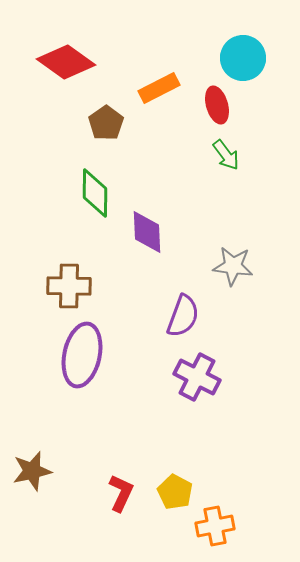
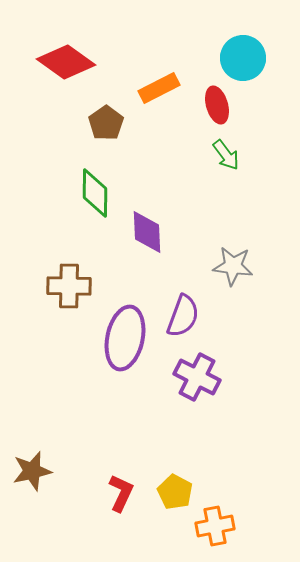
purple ellipse: moved 43 px right, 17 px up
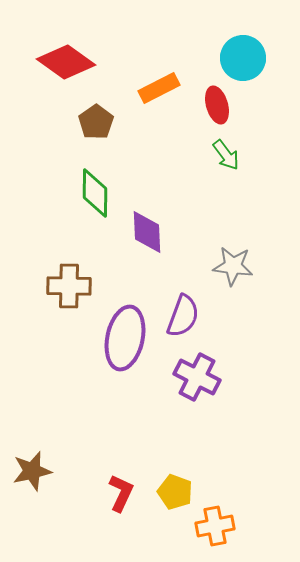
brown pentagon: moved 10 px left, 1 px up
yellow pentagon: rotated 8 degrees counterclockwise
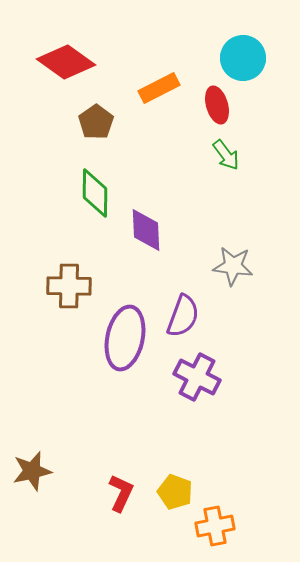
purple diamond: moved 1 px left, 2 px up
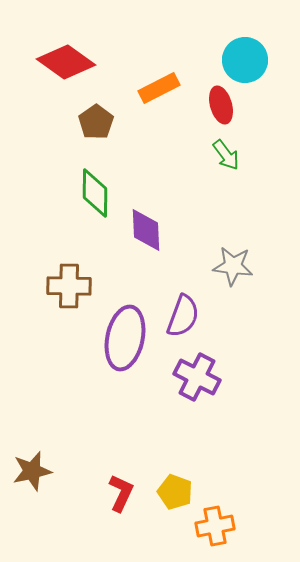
cyan circle: moved 2 px right, 2 px down
red ellipse: moved 4 px right
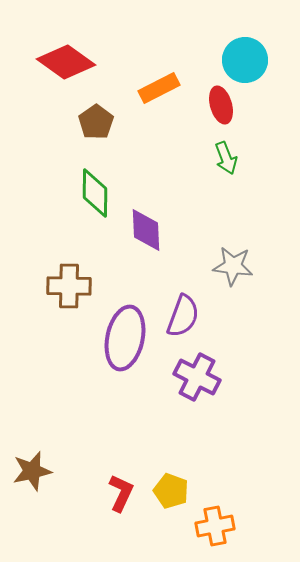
green arrow: moved 3 px down; rotated 16 degrees clockwise
yellow pentagon: moved 4 px left, 1 px up
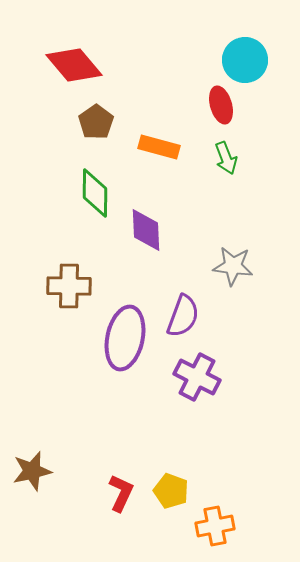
red diamond: moved 8 px right, 3 px down; rotated 14 degrees clockwise
orange rectangle: moved 59 px down; rotated 42 degrees clockwise
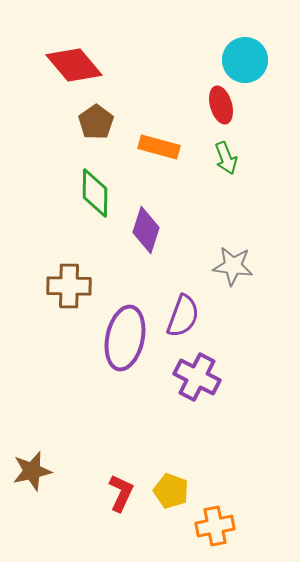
purple diamond: rotated 21 degrees clockwise
